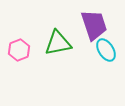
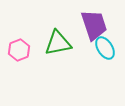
cyan ellipse: moved 1 px left, 2 px up
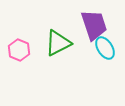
green triangle: rotated 16 degrees counterclockwise
pink hexagon: rotated 15 degrees counterclockwise
